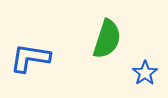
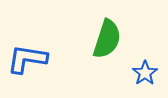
blue L-shape: moved 3 px left, 1 px down
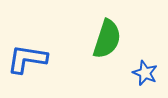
blue star: rotated 15 degrees counterclockwise
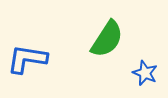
green semicircle: rotated 15 degrees clockwise
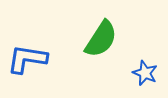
green semicircle: moved 6 px left
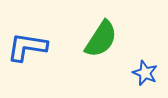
blue L-shape: moved 12 px up
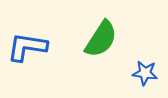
blue star: rotated 15 degrees counterclockwise
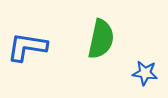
green semicircle: rotated 21 degrees counterclockwise
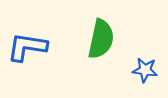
blue star: moved 3 px up
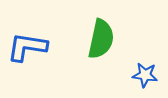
blue star: moved 5 px down
